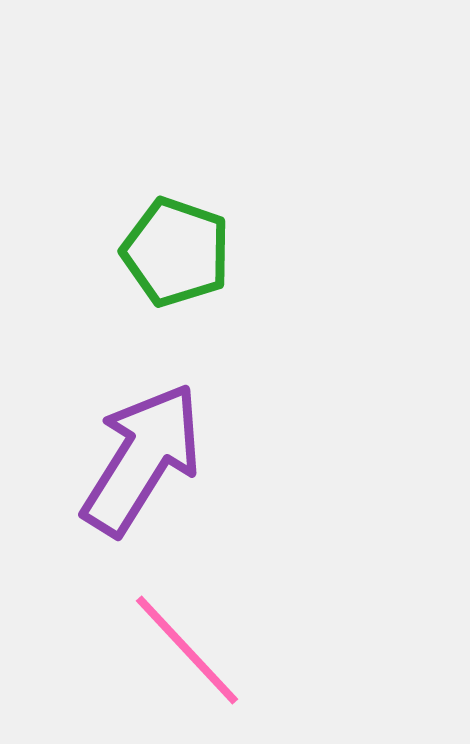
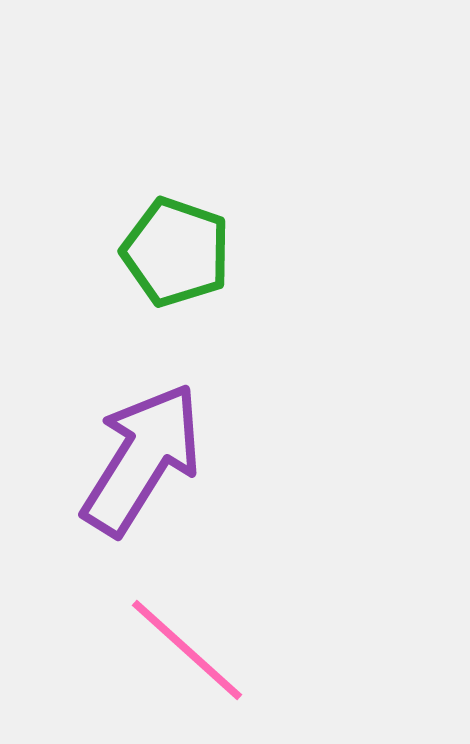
pink line: rotated 5 degrees counterclockwise
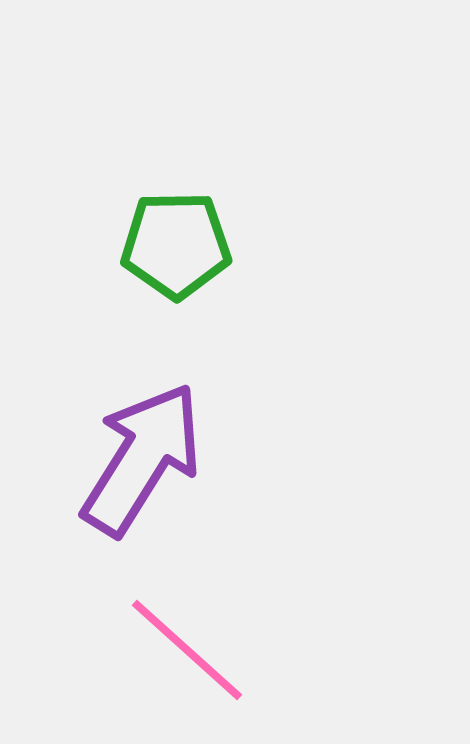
green pentagon: moved 7 px up; rotated 20 degrees counterclockwise
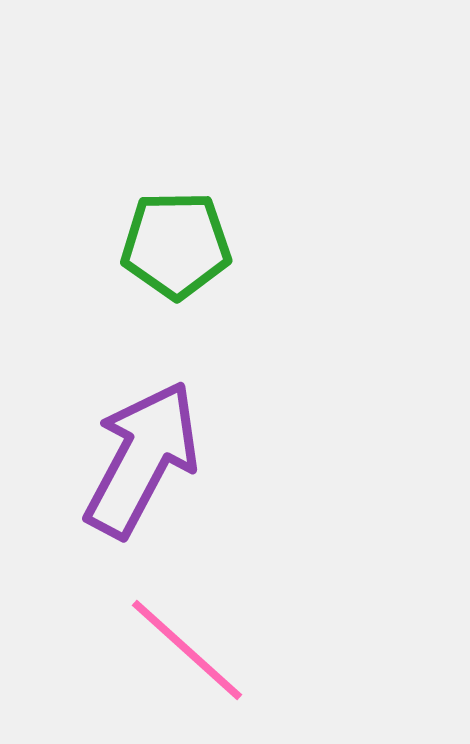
purple arrow: rotated 4 degrees counterclockwise
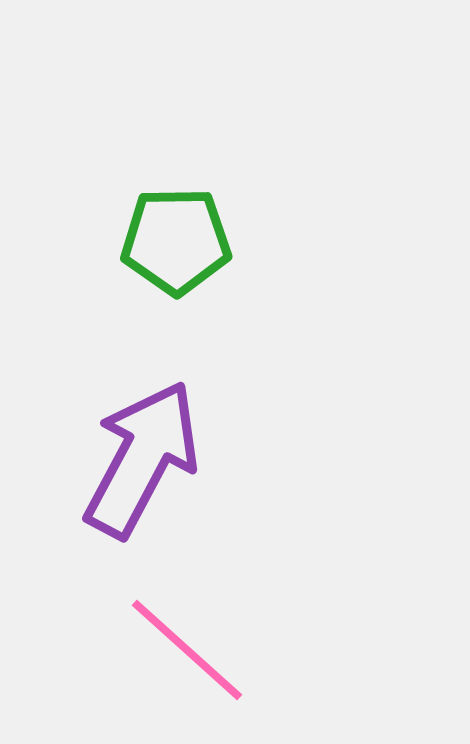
green pentagon: moved 4 px up
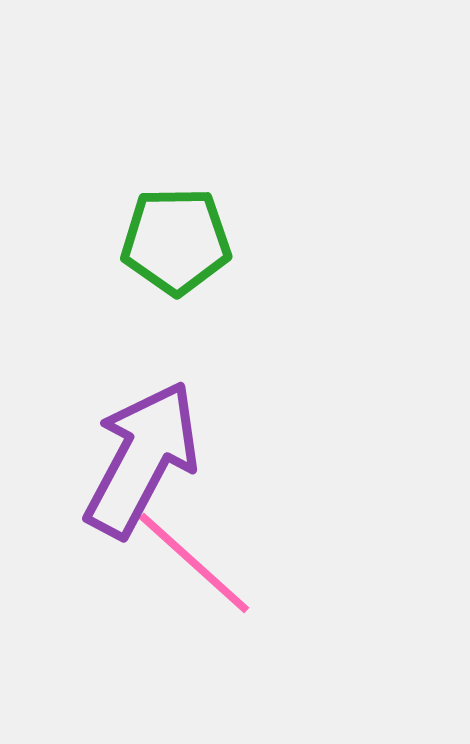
pink line: moved 7 px right, 87 px up
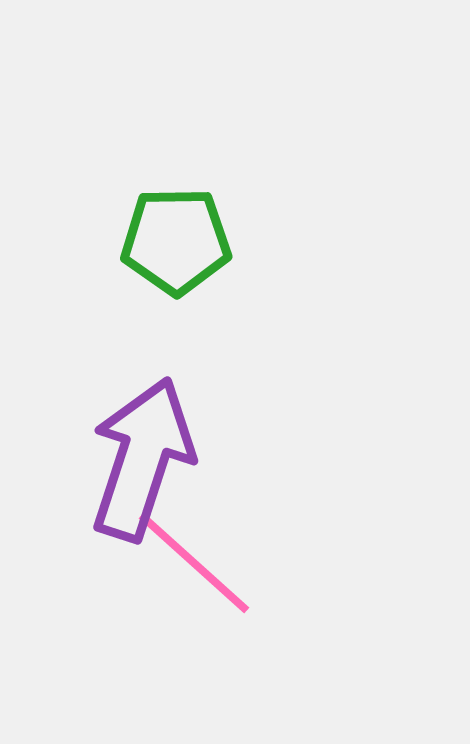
purple arrow: rotated 10 degrees counterclockwise
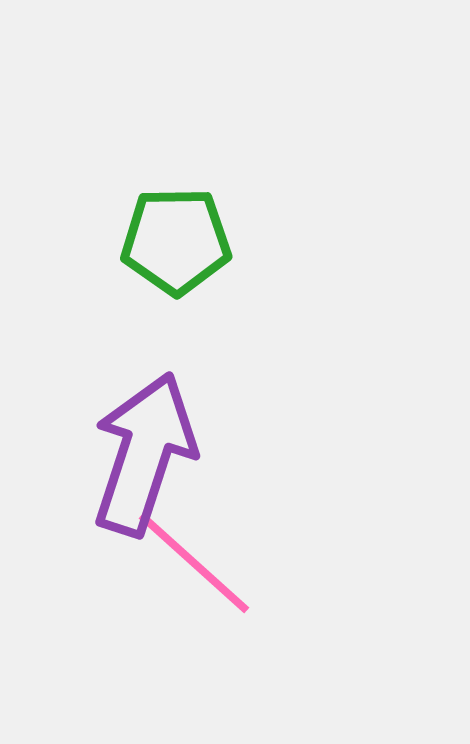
purple arrow: moved 2 px right, 5 px up
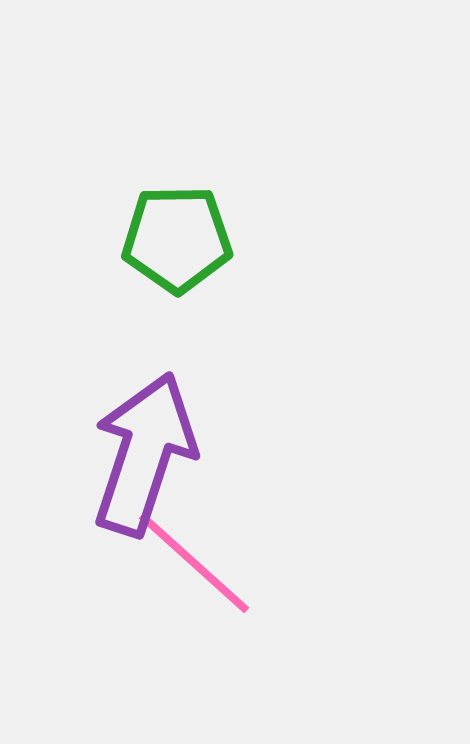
green pentagon: moved 1 px right, 2 px up
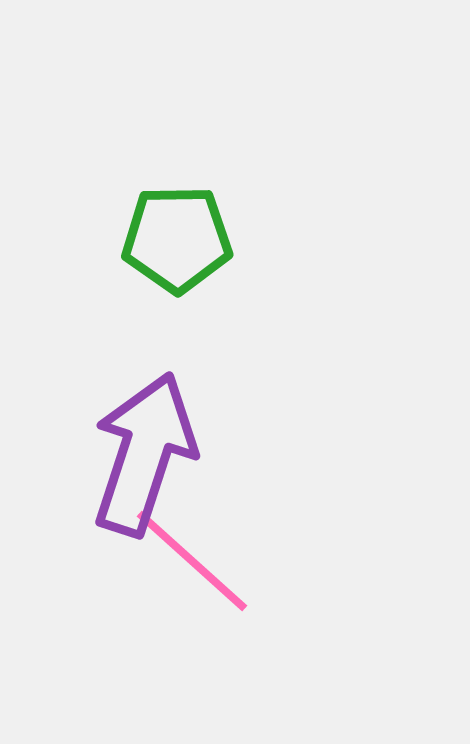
pink line: moved 2 px left, 2 px up
